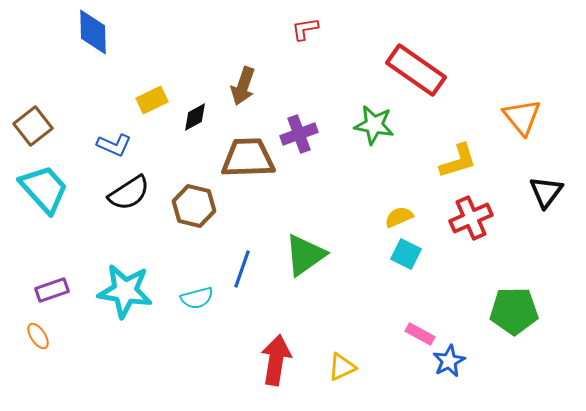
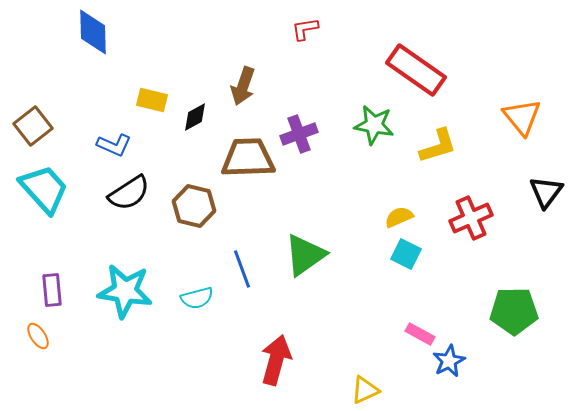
yellow rectangle: rotated 40 degrees clockwise
yellow L-shape: moved 20 px left, 15 px up
blue line: rotated 39 degrees counterclockwise
purple rectangle: rotated 76 degrees counterclockwise
red arrow: rotated 6 degrees clockwise
yellow triangle: moved 23 px right, 23 px down
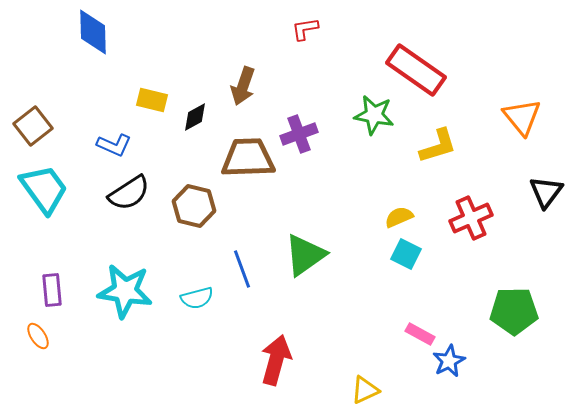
green star: moved 10 px up
cyan trapezoid: rotated 6 degrees clockwise
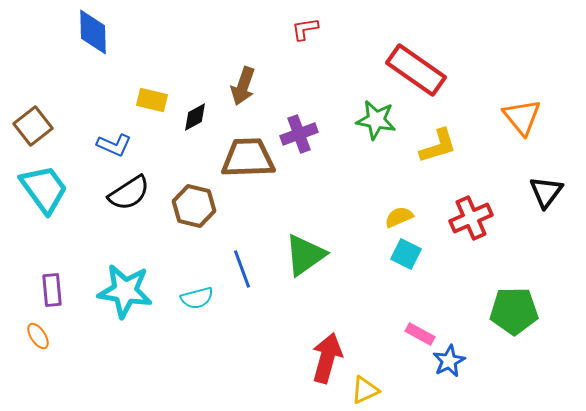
green star: moved 2 px right, 5 px down
red arrow: moved 51 px right, 2 px up
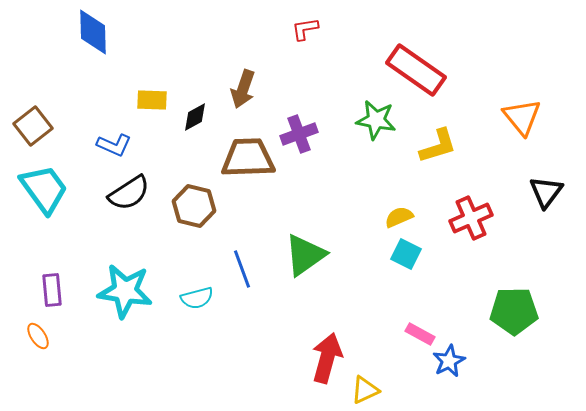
brown arrow: moved 3 px down
yellow rectangle: rotated 12 degrees counterclockwise
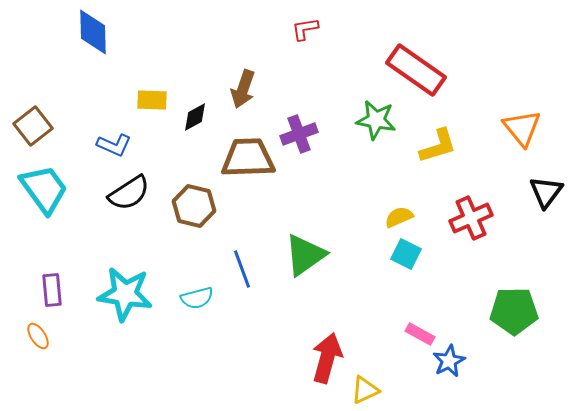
orange triangle: moved 11 px down
cyan star: moved 3 px down
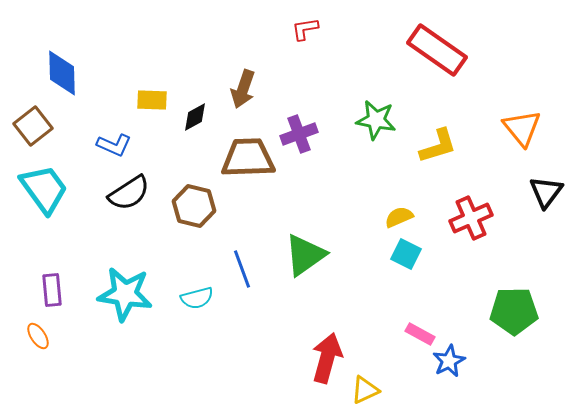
blue diamond: moved 31 px left, 41 px down
red rectangle: moved 21 px right, 20 px up
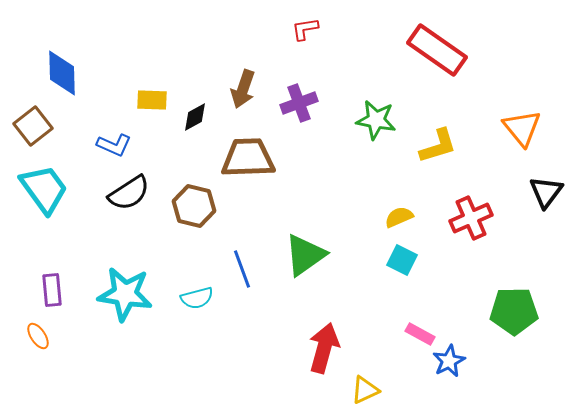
purple cross: moved 31 px up
cyan square: moved 4 px left, 6 px down
red arrow: moved 3 px left, 10 px up
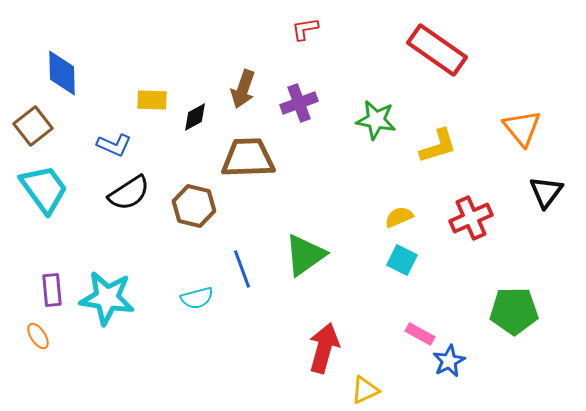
cyan star: moved 18 px left, 4 px down
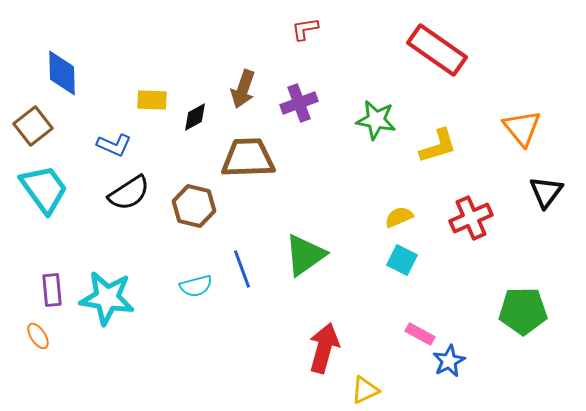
cyan semicircle: moved 1 px left, 12 px up
green pentagon: moved 9 px right
